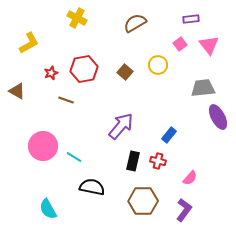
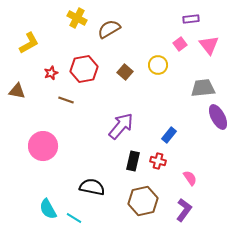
brown semicircle: moved 26 px left, 6 px down
brown triangle: rotated 18 degrees counterclockwise
cyan line: moved 61 px down
pink semicircle: rotated 77 degrees counterclockwise
brown hexagon: rotated 12 degrees counterclockwise
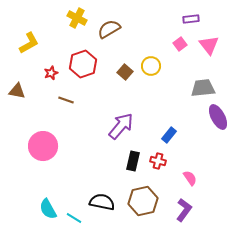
yellow circle: moved 7 px left, 1 px down
red hexagon: moved 1 px left, 5 px up; rotated 8 degrees counterclockwise
black semicircle: moved 10 px right, 15 px down
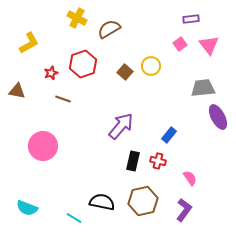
brown line: moved 3 px left, 1 px up
cyan semicircle: moved 21 px left, 1 px up; rotated 40 degrees counterclockwise
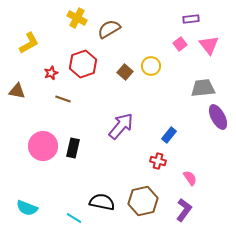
black rectangle: moved 60 px left, 13 px up
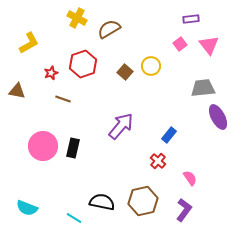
red cross: rotated 28 degrees clockwise
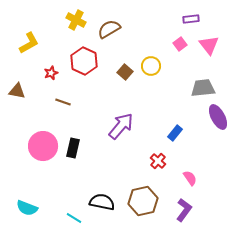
yellow cross: moved 1 px left, 2 px down
red hexagon: moved 1 px right, 3 px up; rotated 16 degrees counterclockwise
brown line: moved 3 px down
blue rectangle: moved 6 px right, 2 px up
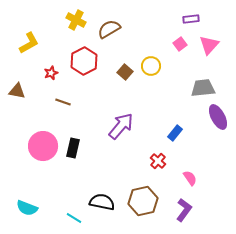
pink triangle: rotated 20 degrees clockwise
red hexagon: rotated 8 degrees clockwise
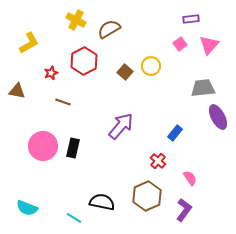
brown hexagon: moved 4 px right, 5 px up; rotated 12 degrees counterclockwise
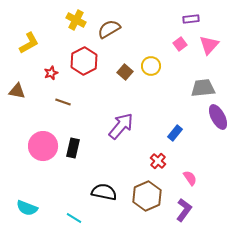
black semicircle: moved 2 px right, 10 px up
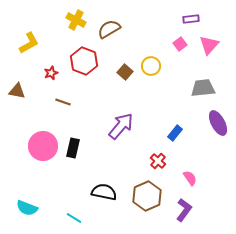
red hexagon: rotated 12 degrees counterclockwise
purple ellipse: moved 6 px down
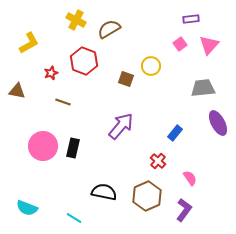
brown square: moved 1 px right, 7 px down; rotated 21 degrees counterclockwise
